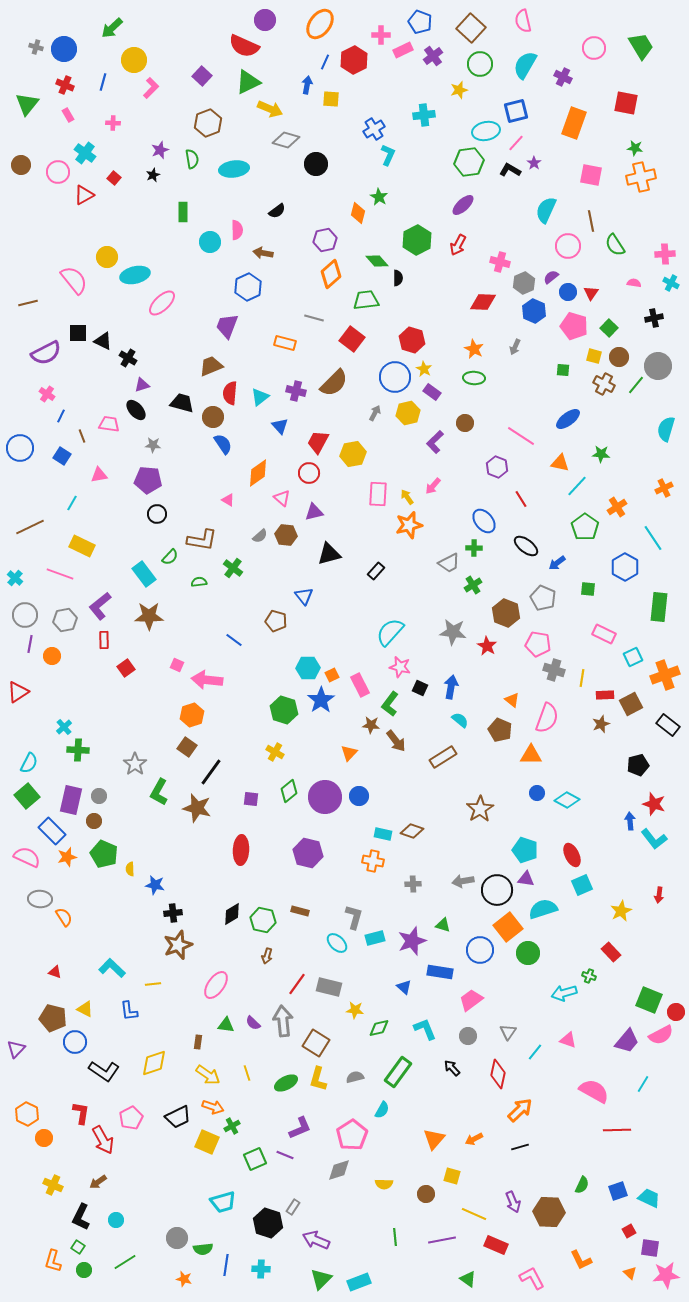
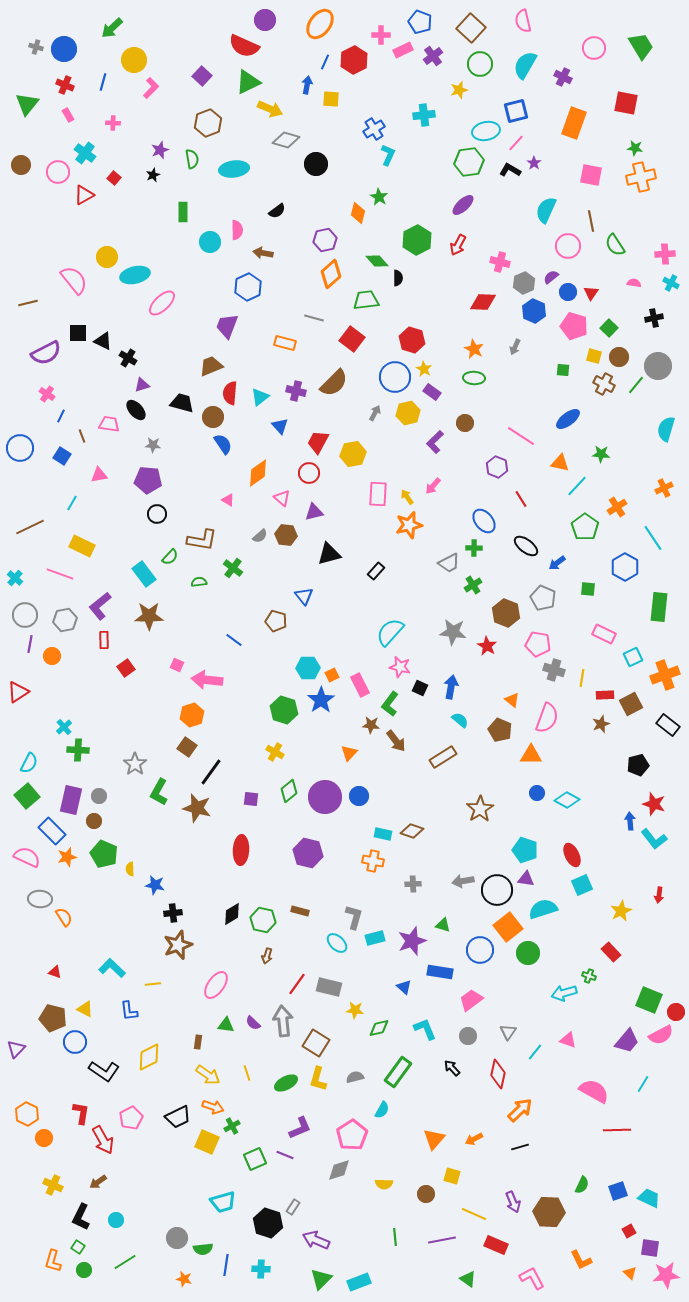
yellow diamond at (154, 1063): moved 5 px left, 6 px up; rotated 8 degrees counterclockwise
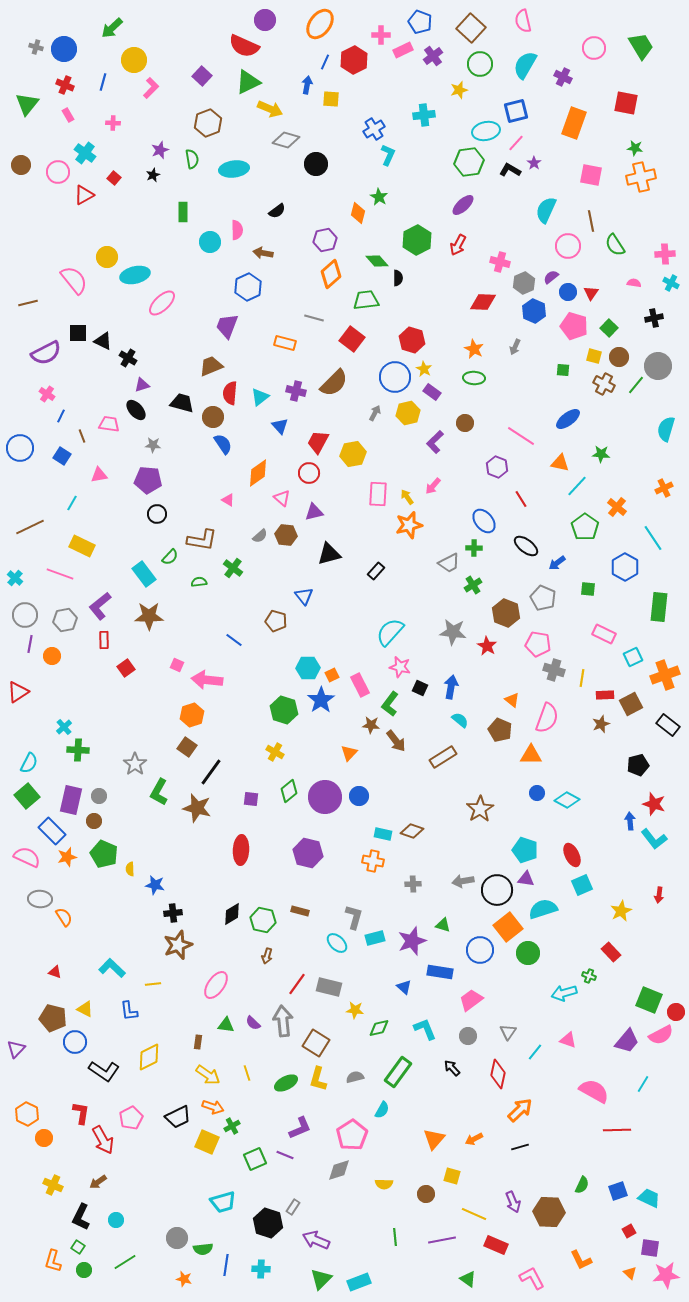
orange cross at (617, 507): rotated 18 degrees counterclockwise
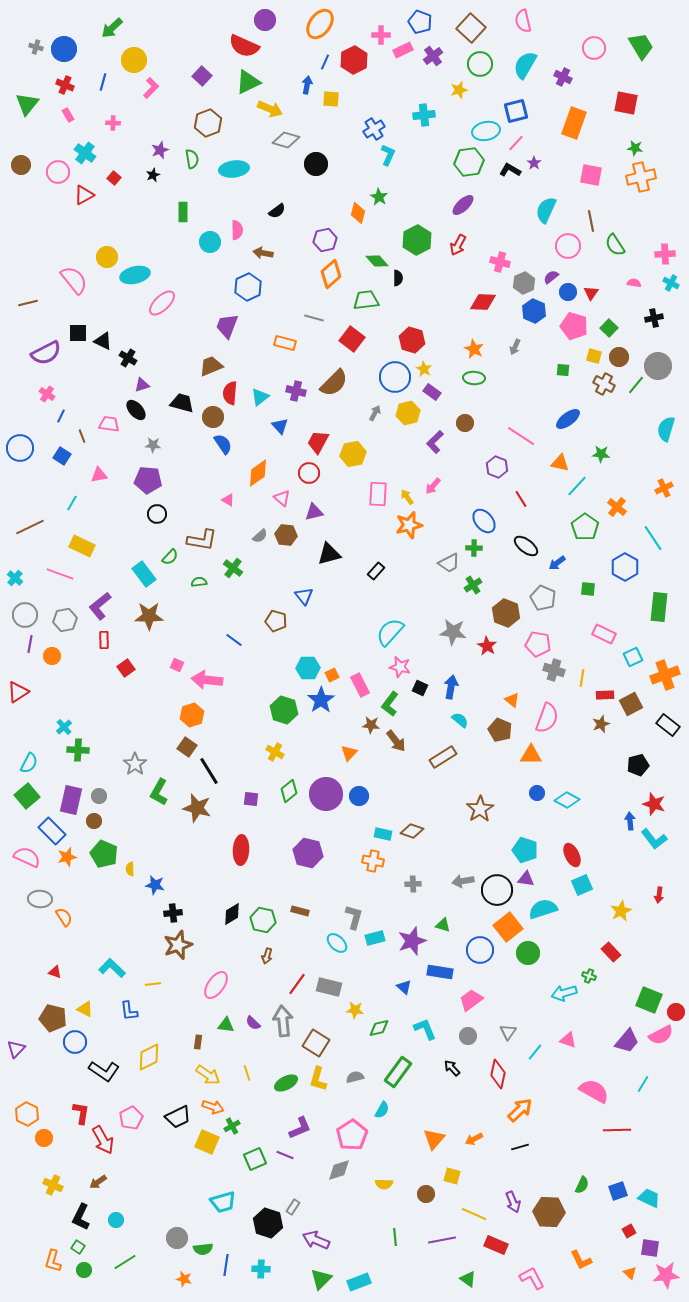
black line at (211, 772): moved 2 px left, 1 px up; rotated 68 degrees counterclockwise
purple circle at (325, 797): moved 1 px right, 3 px up
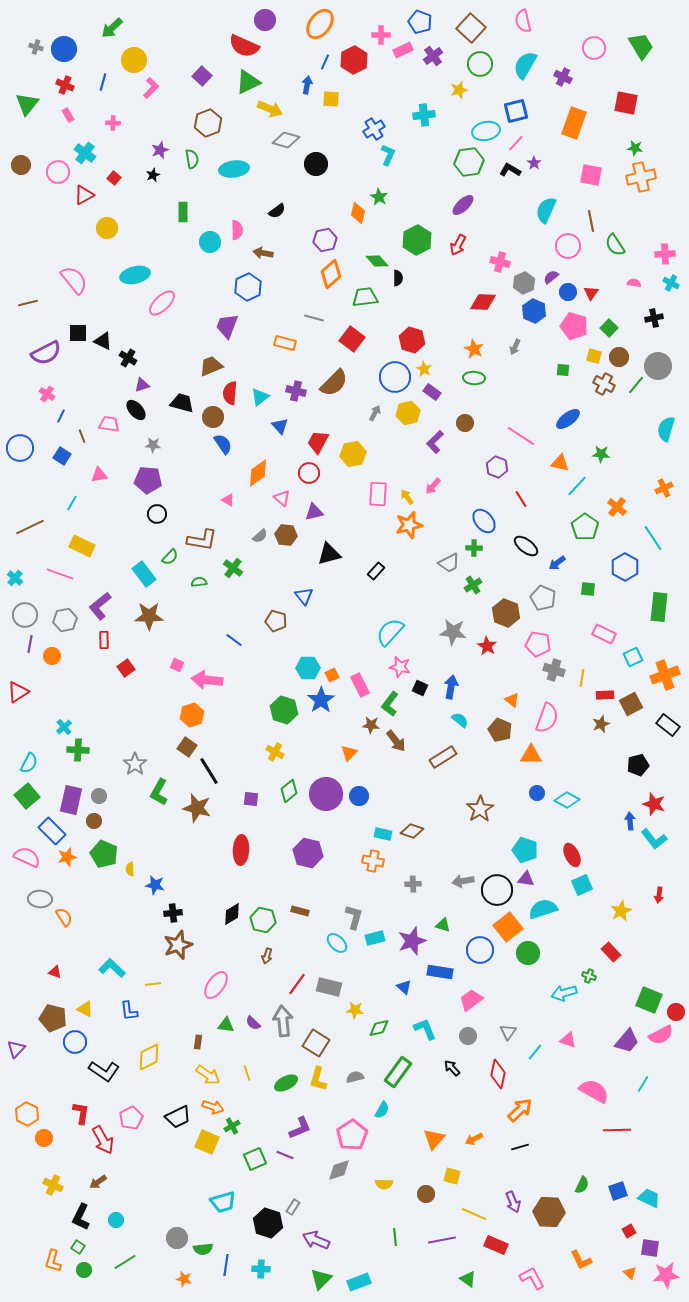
yellow circle at (107, 257): moved 29 px up
green trapezoid at (366, 300): moved 1 px left, 3 px up
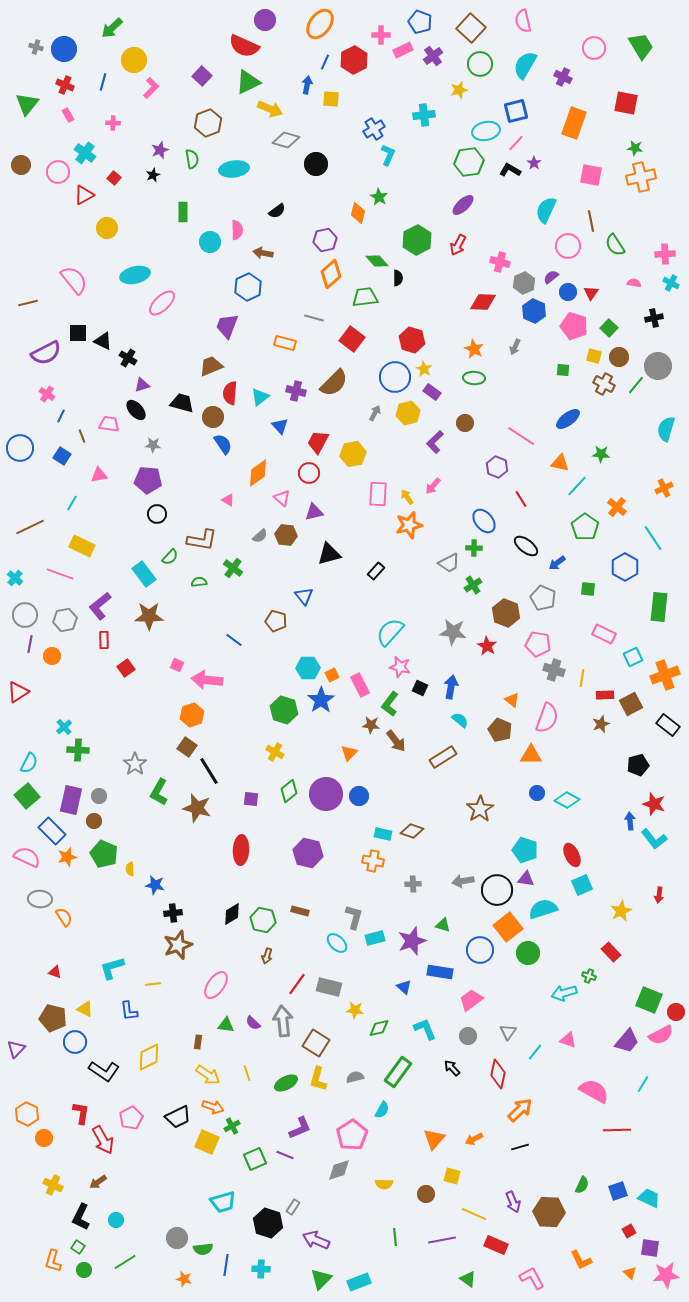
cyan L-shape at (112, 968): rotated 60 degrees counterclockwise
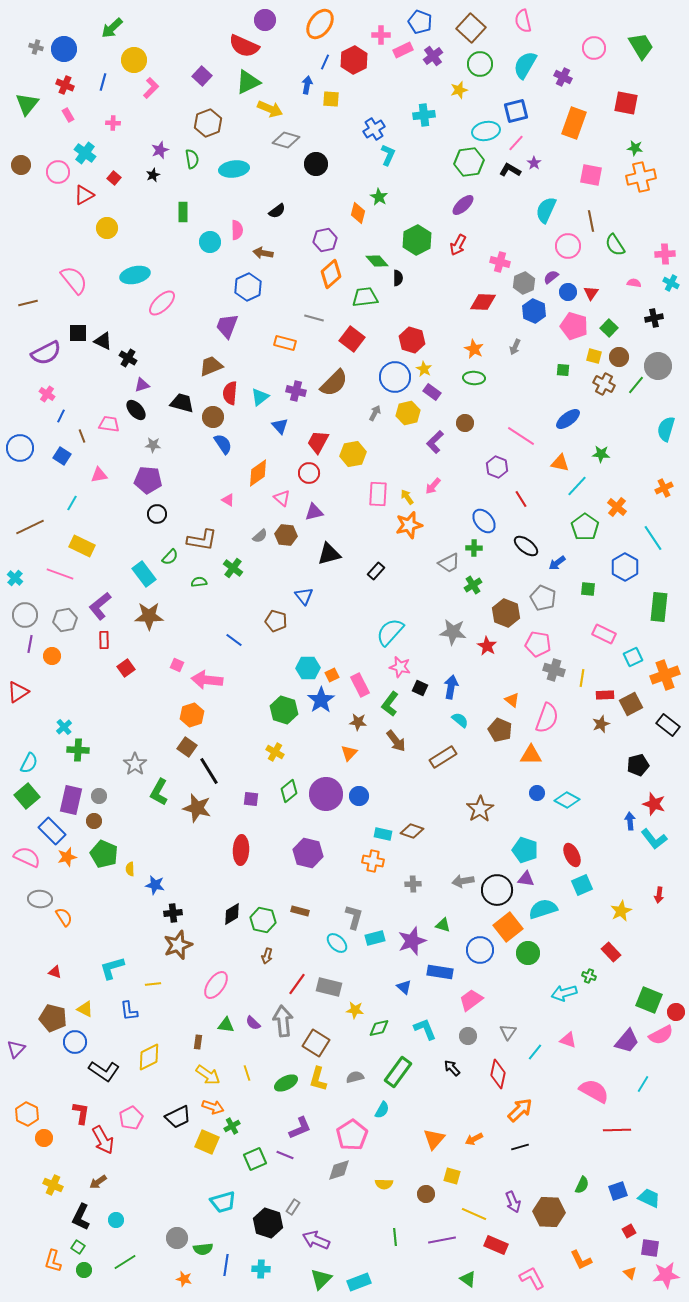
brown star at (371, 725): moved 13 px left, 3 px up
